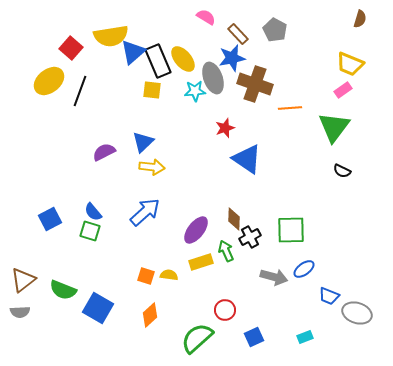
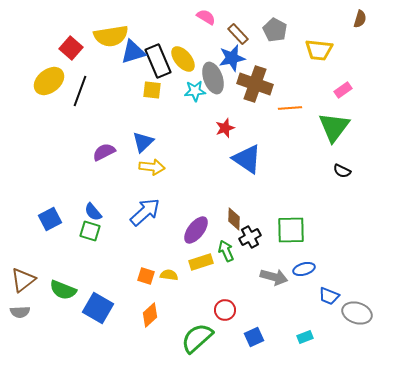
blue triangle at (133, 52): rotated 24 degrees clockwise
yellow trapezoid at (350, 64): moved 31 px left, 14 px up; rotated 16 degrees counterclockwise
blue ellipse at (304, 269): rotated 20 degrees clockwise
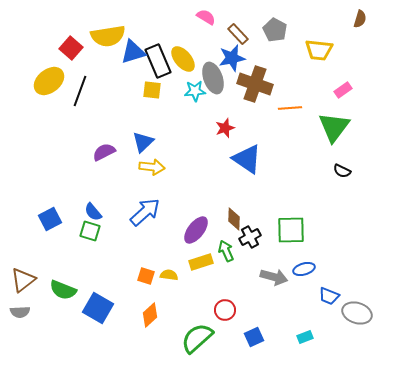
yellow semicircle at (111, 36): moved 3 px left
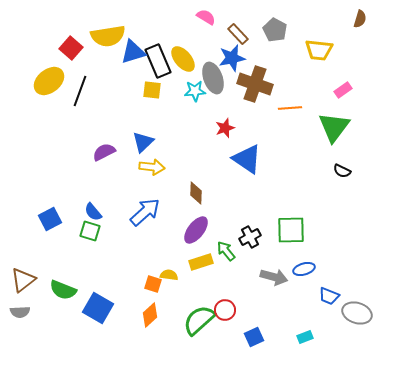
brown diamond at (234, 219): moved 38 px left, 26 px up
green arrow at (226, 251): rotated 15 degrees counterclockwise
orange square at (146, 276): moved 7 px right, 8 px down
green semicircle at (197, 338): moved 2 px right, 18 px up
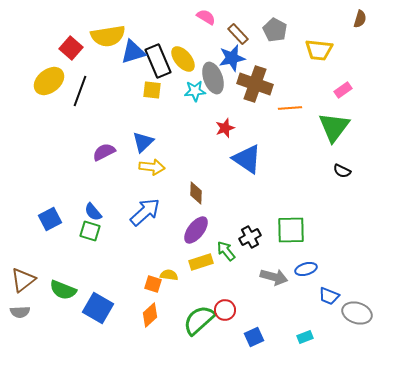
blue ellipse at (304, 269): moved 2 px right
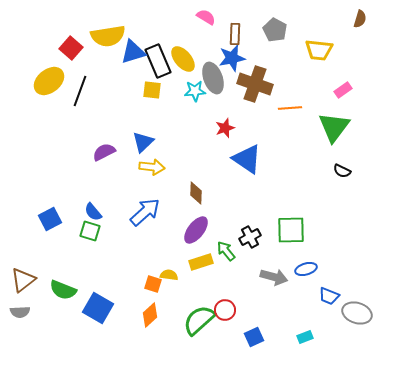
brown rectangle at (238, 34): moved 3 px left; rotated 45 degrees clockwise
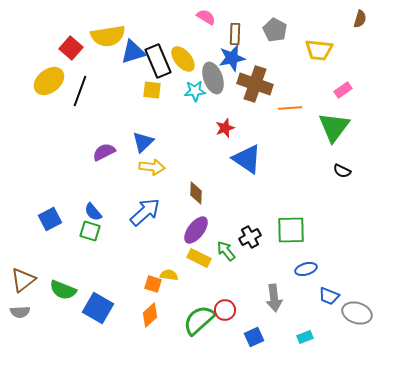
yellow rectangle at (201, 262): moved 2 px left, 4 px up; rotated 45 degrees clockwise
gray arrow at (274, 277): moved 21 px down; rotated 68 degrees clockwise
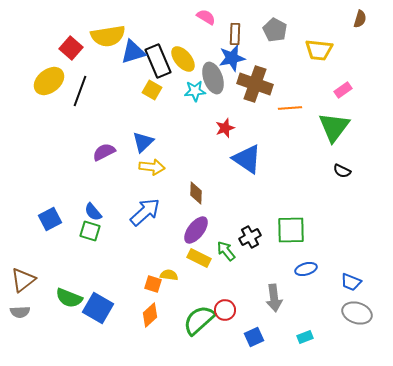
yellow square at (152, 90): rotated 24 degrees clockwise
green semicircle at (63, 290): moved 6 px right, 8 px down
blue trapezoid at (329, 296): moved 22 px right, 14 px up
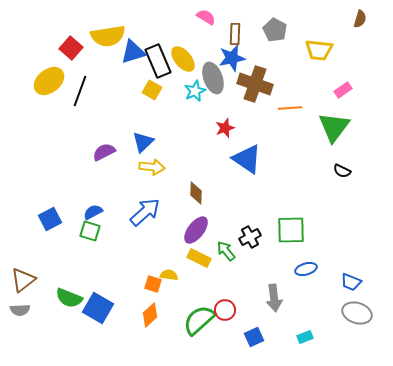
cyan star at (195, 91): rotated 20 degrees counterclockwise
blue semicircle at (93, 212): rotated 102 degrees clockwise
gray semicircle at (20, 312): moved 2 px up
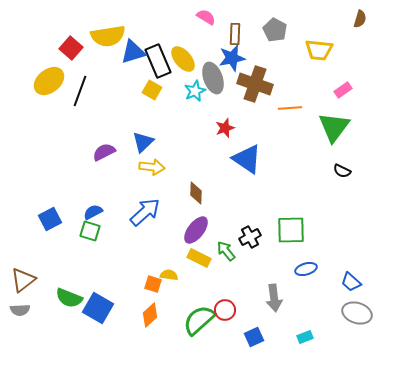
blue trapezoid at (351, 282): rotated 20 degrees clockwise
